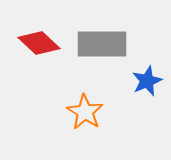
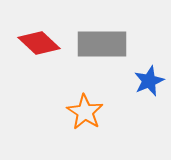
blue star: moved 2 px right
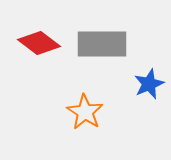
red diamond: rotated 6 degrees counterclockwise
blue star: moved 3 px down
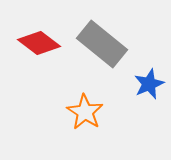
gray rectangle: rotated 39 degrees clockwise
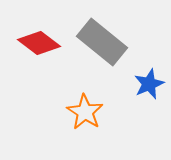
gray rectangle: moved 2 px up
